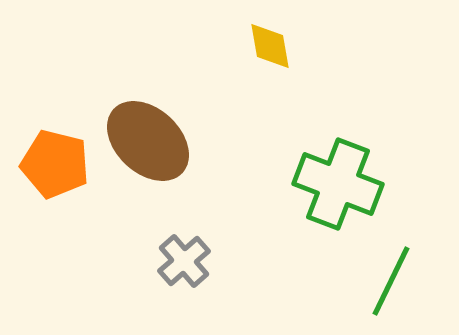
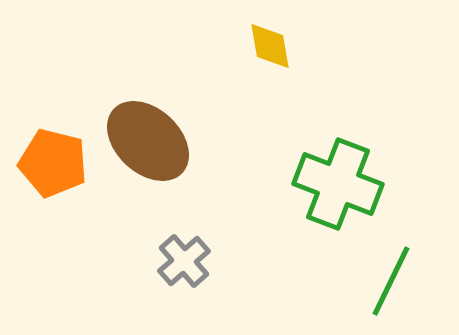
orange pentagon: moved 2 px left, 1 px up
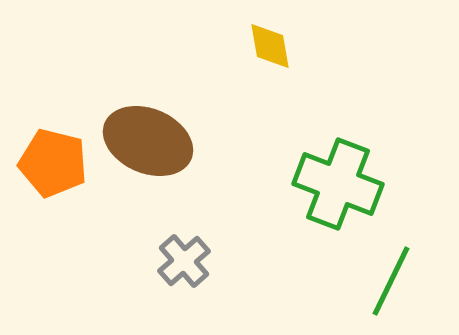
brown ellipse: rotated 20 degrees counterclockwise
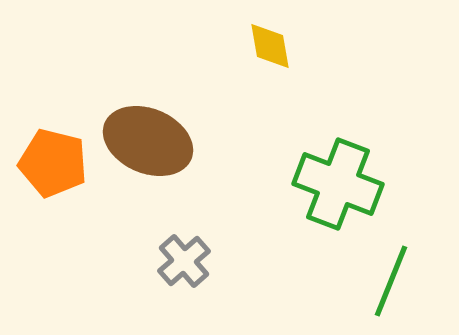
green line: rotated 4 degrees counterclockwise
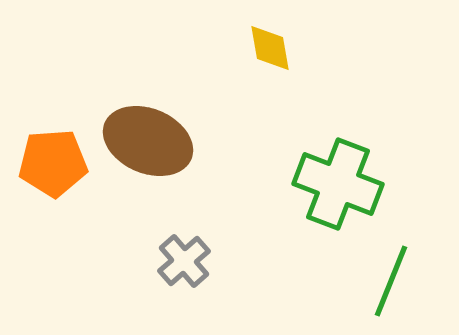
yellow diamond: moved 2 px down
orange pentagon: rotated 18 degrees counterclockwise
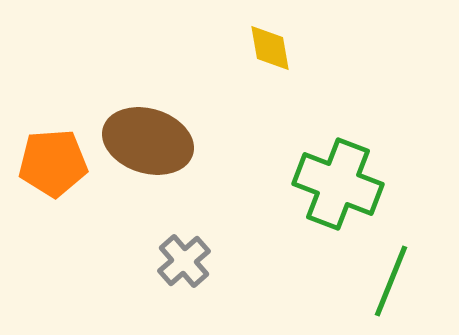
brown ellipse: rotated 6 degrees counterclockwise
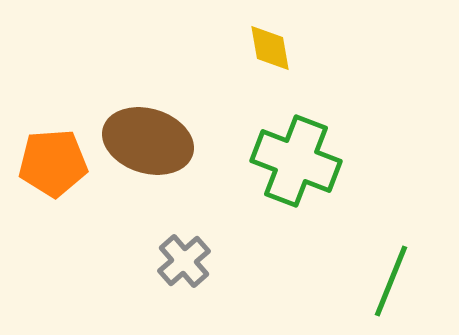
green cross: moved 42 px left, 23 px up
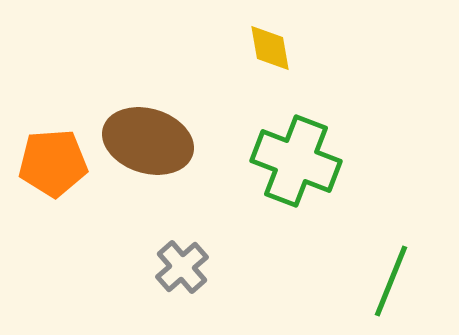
gray cross: moved 2 px left, 6 px down
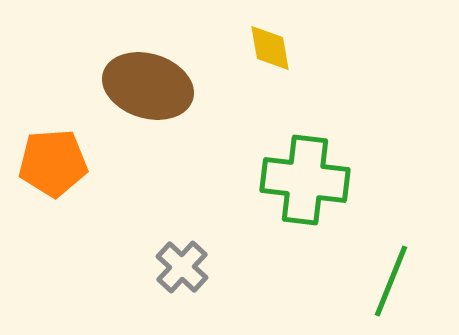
brown ellipse: moved 55 px up
green cross: moved 9 px right, 19 px down; rotated 14 degrees counterclockwise
gray cross: rotated 6 degrees counterclockwise
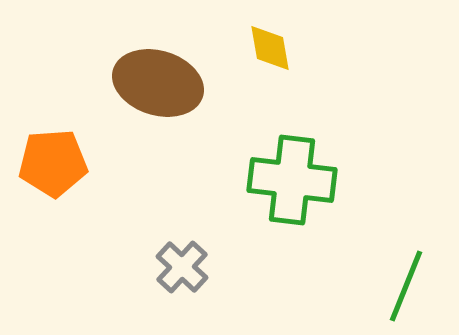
brown ellipse: moved 10 px right, 3 px up
green cross: moved 13 px left
green line: moved 15 px right, 5 px down
